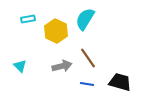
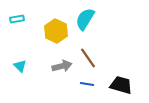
cyan rectangle: moved 11 px left
black trapezoid: moved 1 px right, 3 px down
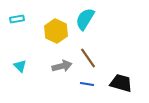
black trapezoid: moved 2 px up
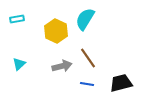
cyan triangle: moved 1 px left, 2 px up; rotated 32 degrees clockwise
black trapezoid: rotated 30 degrees counterclockwise
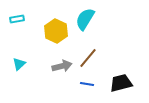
brown line: rotated 75 degrees clockwise
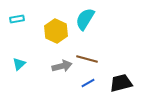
brown line: moved 1 px left, 1 px down; rotated 65 degrees clockwise
blue line: moved 1 px right, 1 px up; rotated 40 degrees counterclockwise
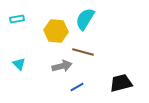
yellow hexagon: rotated 20 degrees counterclockwise
brown line: moved 4 px left, 7 px up
cyan triangle: rotated 32 degrees counterclockwise
blue line: moved 11 px left, 4 px down
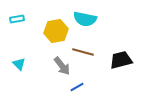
cyan semicircle: rotated 110 degrees counterclockwise
yellow hexagon: rotated 15 degrees counterclockwise
gray arrow: rotated 66 degrees clockwise
black trapezoid: moved 23 px up
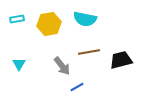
yellow hexagon: moved 7 px left, 7 px up
brown line: moved 6 px right; rotated 25 degrees counterclockwise
cyan triangle: rotated 16 degrees clockwise
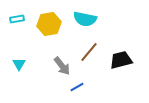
brown line: rotated 40 degrees counterclockwise
